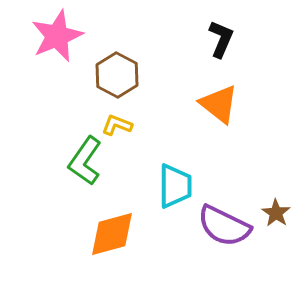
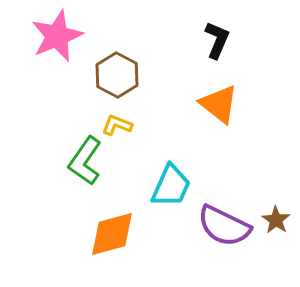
black L-shape: moved 4 px left, 1 px down
cyan trapezoid: moved 4 px left; rotated 24 degrees clockwise
brown star: moved 7 px down
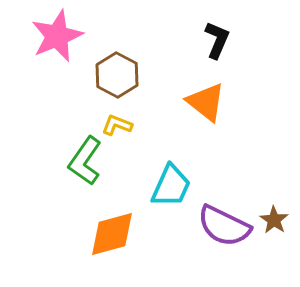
orange triangle: moved 13 px left, 2 px up
brown star: moved 2 px left
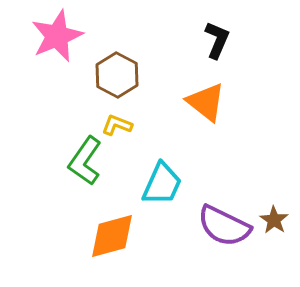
cyan trapezoid: moved 9 px left, 2 px up
orange diamond: moved 2 px down
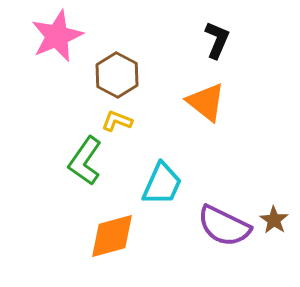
yellow L-shape: moved 4 px up
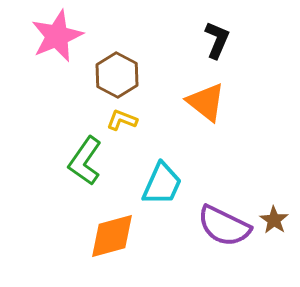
yellow L-shape: moved 5 px right, 1 px up
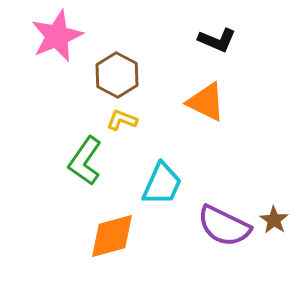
black L-shape: rotated 90 degrees clockwise
orange triangle: rotated 12 degrees counterclockwise
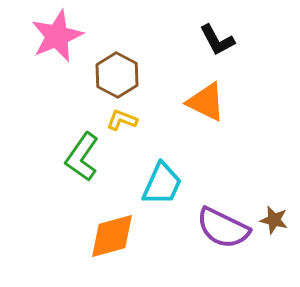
black L-shape: rotated 39 degrees clockwise
green L-shape: moved 3 px left, 4 px up
brown star: rotated 20 degrees counterclockwise
purple semicircle: moved 1 px left, 2 px down
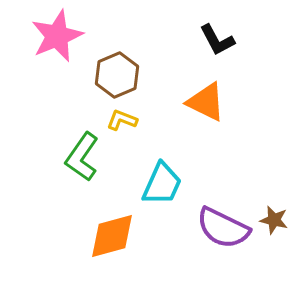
brown hexagon: rotated 9 degrees clockwise
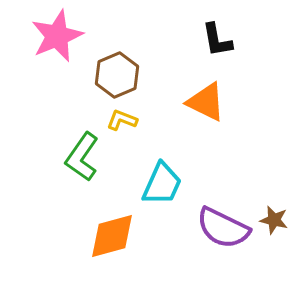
black L-shape: rotated 18 degrees clockwise
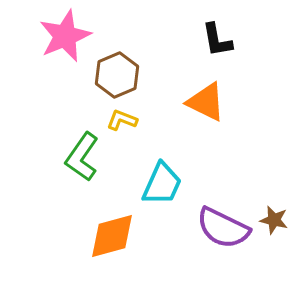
pink star: moved 8 px right
